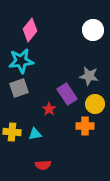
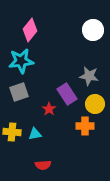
gray square: moved 4 px down
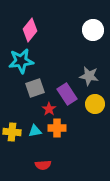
gray square: moved 16 px right, 4 px up
orange cross: moved 28 px left, 2 px down
cyan triangle: moved 3 px up
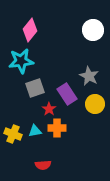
gray star: rotated 18 degrees clockwise
yellow cross: moved 1 px right, 2 px down; rotated 18 degrees clockwise
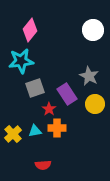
yellow cross: rotated 24 degrees clockwise
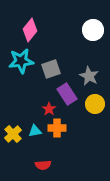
gray square: moved 16 px right, 19 px up
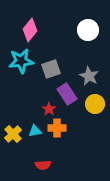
white circle: moved 5 px left
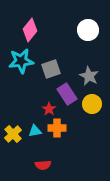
yellow circle: moved 3 px left
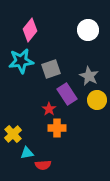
yellow circle: moved 5 px right, 4 px up
cyan triangle: moved 8 px left, 22 px down
